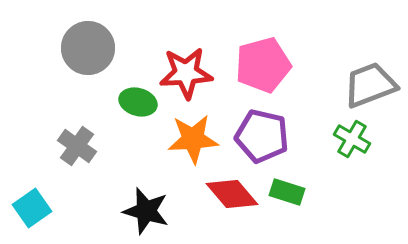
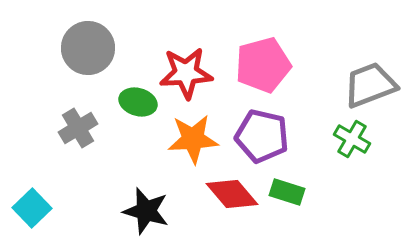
gray cross: moved 1 px right, 18 px up; rotated 24 degrees clockwise
cyan square: rotated 9 degrees counterclockwise
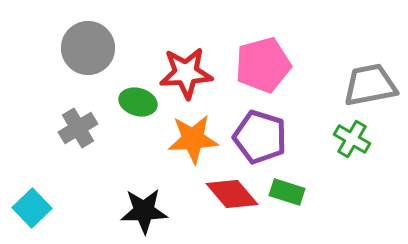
gray trapezoid: rotated 10 degrees clockwise
purple pentagon: moved 2 px left, 1 px down; rotated 4 degrees clockwise
black star: moved 2 px left; rotated 18 degrees counterclockwise
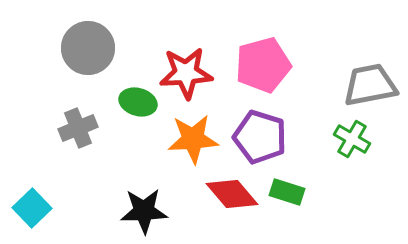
gray cross: rotated 9 degrees clockwise
